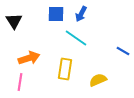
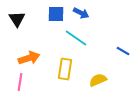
blue arrow: moved 1 px up; rotated 91 degrees counterclockwise
black triangle: moved 3 px right, 2 px up
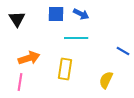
blue arrow: moved 1 px down
cyan line: rotated 35 degrees counterclockwise
yellow semicircle: moved 8 px right; rotated 42 degrees counterclockwise
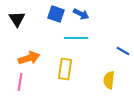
blue square: rotated 18 degrees clockwise
yellow semicircle: moved 3 px right; rotated 18 degrees counterclockwise
